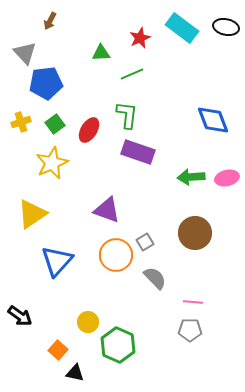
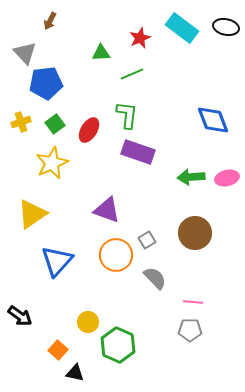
gray square: moved 2 px right, 2 px up
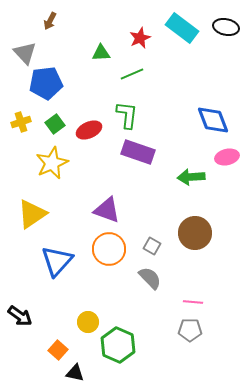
red ellipse: rotated 35 degrees clockwise
pink ellipse: moved 21 px up
gray square: moved 5 px right, 6 px down; rotated 30 degrees counterclockwise
orange circle: moved 7 px left, 6 px up
gray semicircle: moved 5 px left
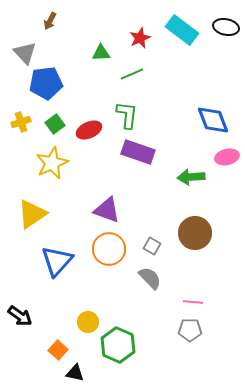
cyan rectangle: moved 2 px down
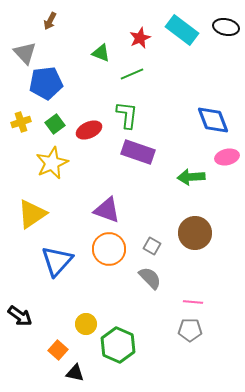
green triangle: rotated 24 degrees clockwise
yellow circle: moved 2 px left, 2 px down
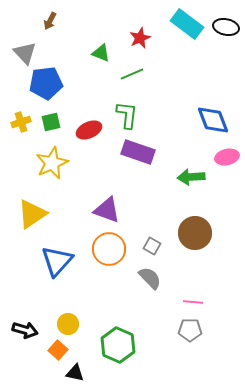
cyan rectangle: moved 5 px right, 6 px up
green square: moved 4 px left, 2 px up; rotated 24 degrees clockwise
black arrow: moved 5 px right, 14 px down; rotated 20 degrees counterclockwise
yellow circle: moved 18 px left
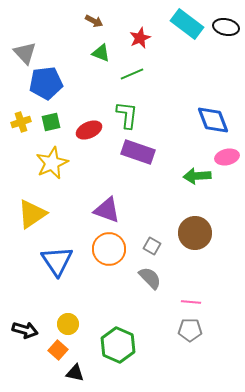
brown arrow: moved 44 px right; rotated 90 degrees counterclockwise
green arrow: moved 6 px right, 1 px up
blue triangle: rotated 16 degrees counterclockwise
pink line: moved 2 px left
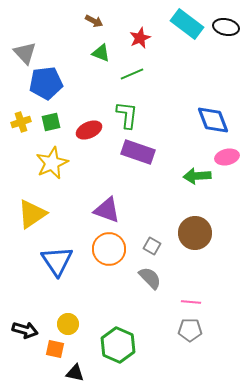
orange square: moved 3 px left, 1 px up; rotated 30 degrees counterclockwise
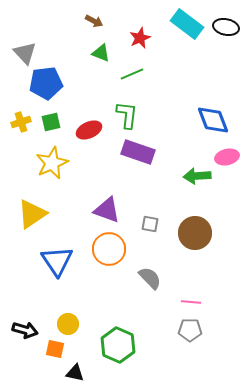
gray square: moved 2 px left, 22 px up; rotated 18 degrees counterclockwise
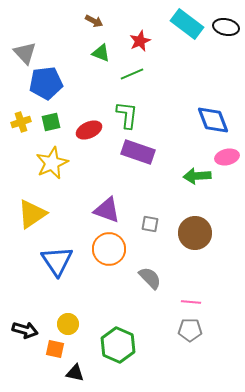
red star: moved 3 px down
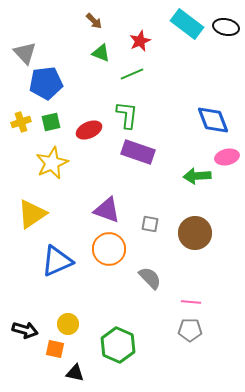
brown arrow: rotated 18 degrees clockwise
blue triangle: rotated 40 degrees clockwise
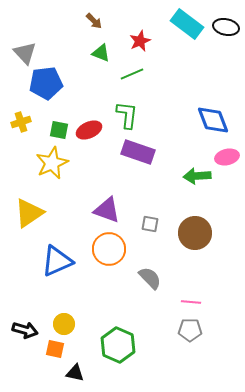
green square: moved 8 px right, 8 px down; rotated 24 degrees clockwise
yellow triangle: moved 3 px left, 1 px up
yellow circle: moved 4 px left
